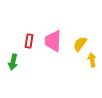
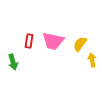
pink trapezoid: rotated 80 degrees counterclockwise
green arrow: rotated 28 degrees counterclockwise
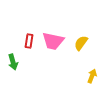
yellow semicircle: moved 1 px right, 1 px up
yellow arrow: moved 16 px down; rotated 32 degrees clockwise
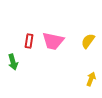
yellow semicircle: moved 7 px right, 2 px up
yellow arrow: moved 1 px left, 3 px down
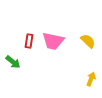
yellow semicircle: rotated 98 degrees clockwise
green arrow: rotated 35 degrees counterclockwise
